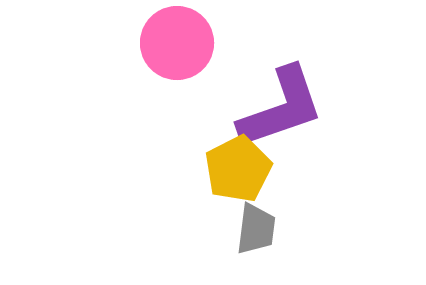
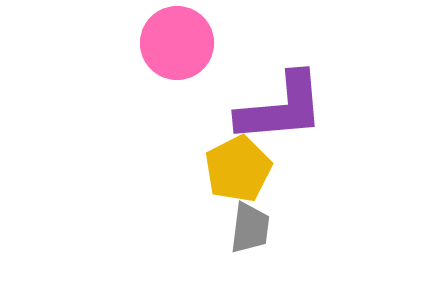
purple L-shape: rotated 14 degrees clockwise
gray trapezoid: moved 6 px left, 1 px up
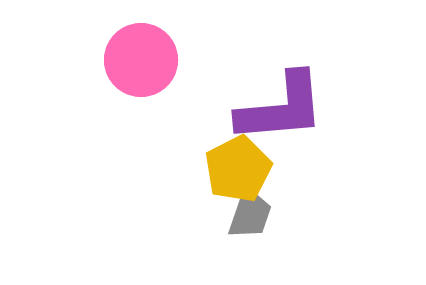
pink circle: moved 36 px left, 17 px down
gray trapezoid: moved 14 px up; rotated 12 degrees clockwise
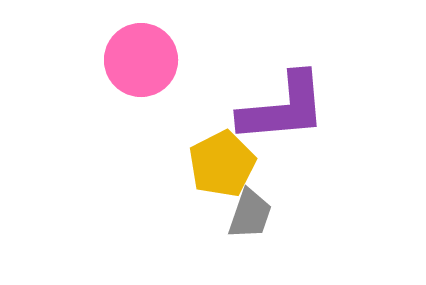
purple L-shape: moved 2 px right
yellow pentagon: moved 16 px left, 5 px up
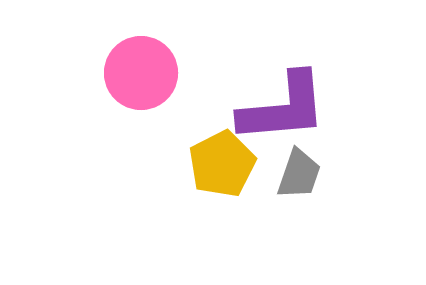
pink circle: moved 13 px down
gray trapezoid: moved 49 px right, 40 px up
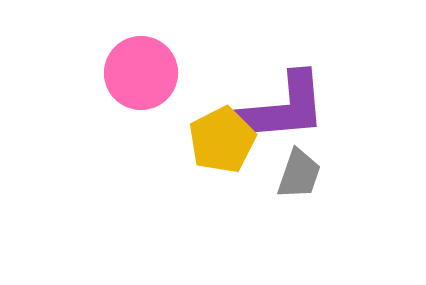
yellow pentagon: moved 24 px up
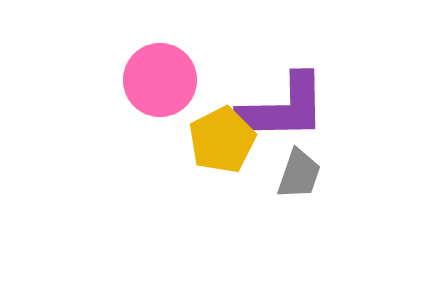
pink circle: moved 19 px right, 7 px down
purple L-shape: rotated 4 degrees clockwise
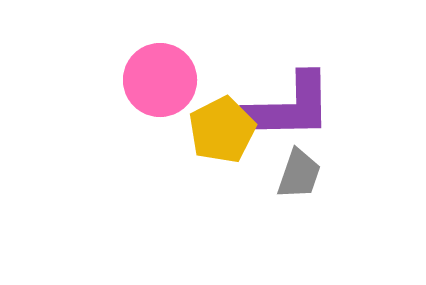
purple L-shape: moved 6 px right, 1 px up
yellow pentagon: moved 10 px up
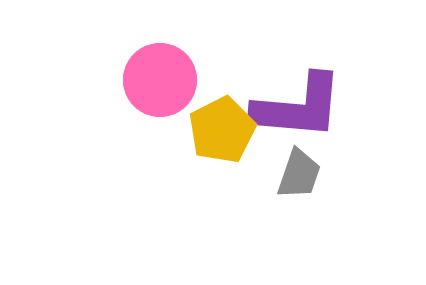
purple L-shape: moved 9 px right; rotated 6 degrees clockwise
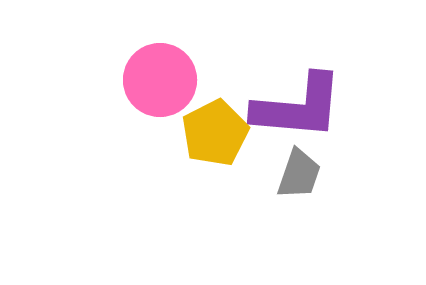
yellow pentagon: moved 7 px left, 3 px down
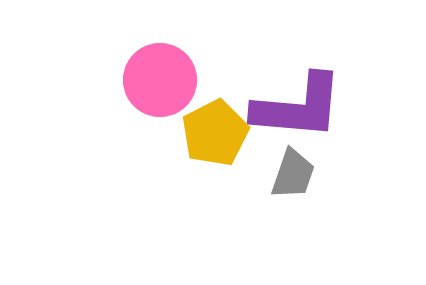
gray trapezoid: moved 6 px left
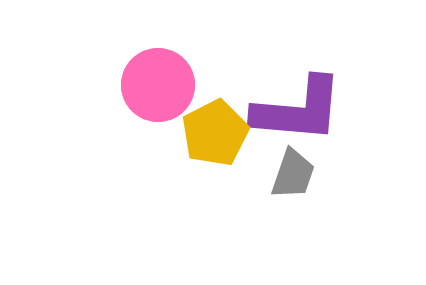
pink circle: moved 2 px left, 5 px down
purple L-shape: moved 3 px down
